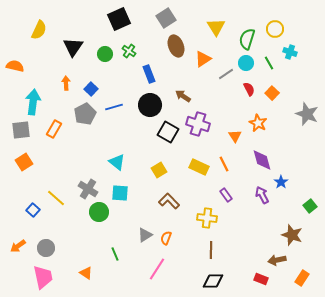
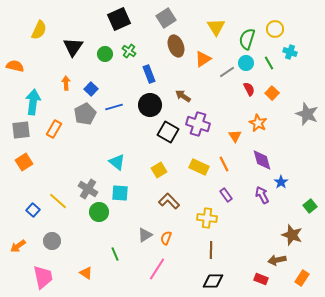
gray line at (226, 74): moved 1 px right, 2 px up
yellow line at (56, 198): moved 2 px right, 3 px down
gray circle at (46, 248): moved 6 px right, 7 px up
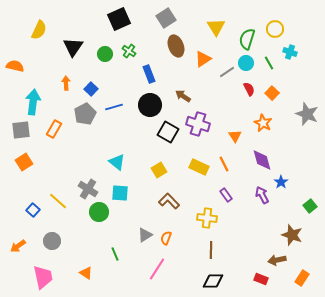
orange star at (258, 123): moved 5 px right
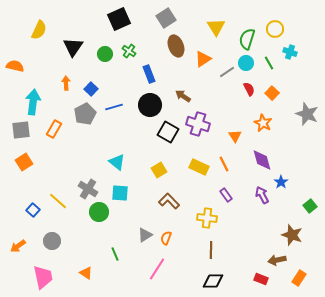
orange rectangle at (302, 278): moved 3 px left
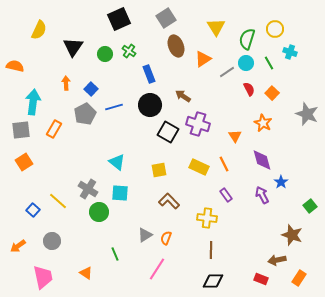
yellow square at (159, 170): rotated 21 degrees clockwise
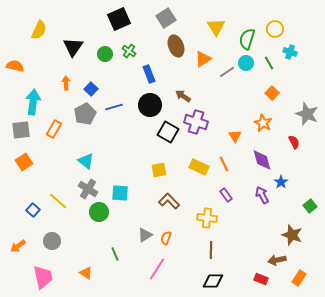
red semicircle at (249, 89): moved 45 px right, 53 px down
purple cross at (198, 124): moved 2 px left, 2 px up
cyan triangle at (117, 162): moved 31 px left, 1 px up
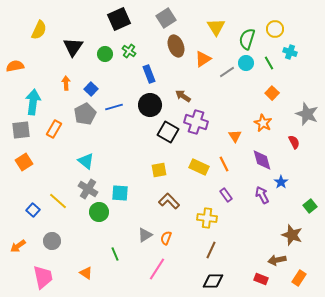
orange semicircle at (15, 66): rotated 24 degrees counterclockwise
brown line at (211, 250): rotated 24 degrees clockwise
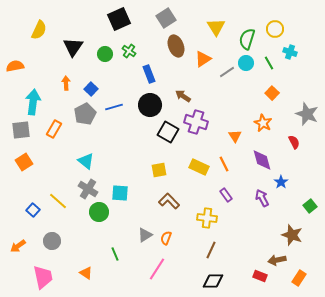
purple arrow at (262, 195): moved 3 px down
red rectangle at (261, 279): moved 1 px left, 3 px up
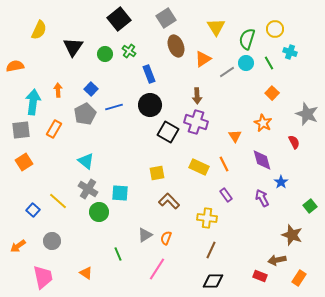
black square at (119, 19): rotated 15 degrees counterclockwise
orange arrow at (66, 83): moved 8 px left, 7 px down
brown arrow at (183, 96): moved 14 px right; rotated 126 degrees counterclockwise
yellow square at (159, 170): moved 2 px left, 3 px down
green line at (115, 254): moved 3 px right
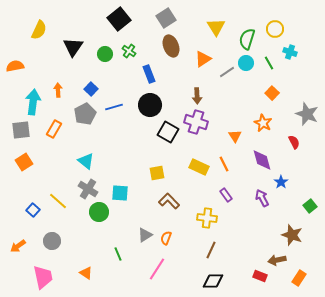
brown ellipse at (176, 46): moved 5 px left
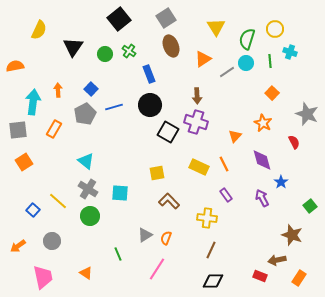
green line at (269, 63): moved 1 px right, 2 px up; rotated 24 degrees clockwise
gray square at (21, 130): moved 3 px left
orange triangle at (235, 136): rotated 16 degrees clockwise
green circle at (99, 212): moved 9 px left, 4 px down
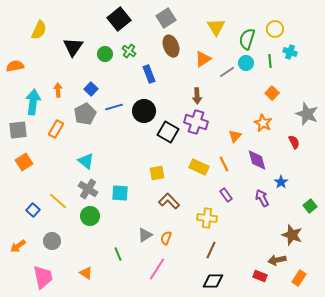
black circle at (150, 105): moved 6 px left, 6 px down
orange rectangle at (54, 129): moved 2 px right
purple diamond at (262, 160): moved 5 px left
